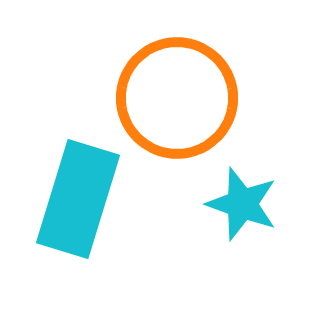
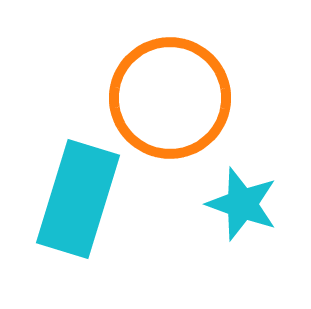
orange circle: moved 7 px left
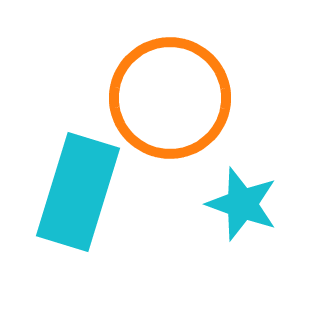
cyan rectangle: moved 7 px up
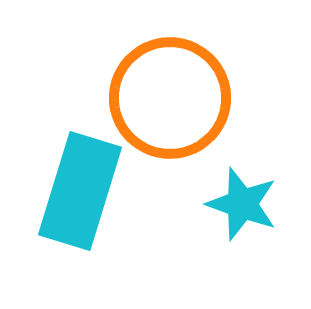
cyan rectangle: moved 2 px right, 1 px up
